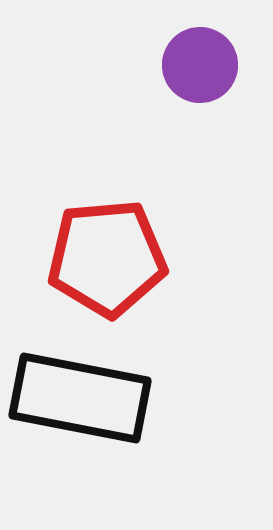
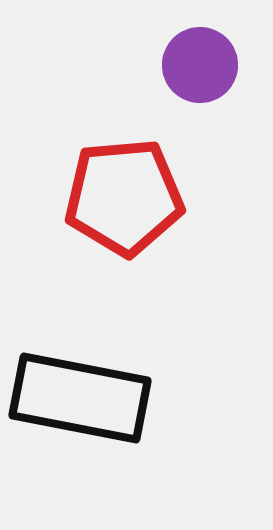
red pentagon: moved 17 px right, 61 px up
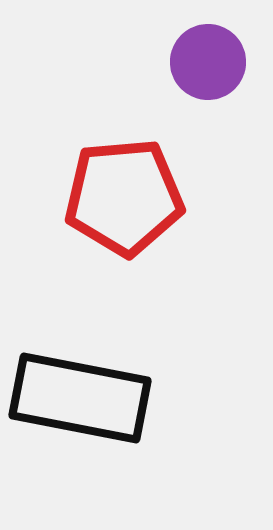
purple circle: moved 8 px right, 3 px up
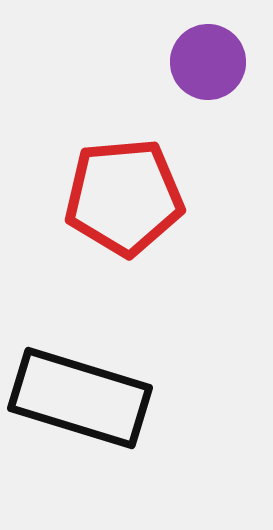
black rectangle: rotated 6 degrees clockwise
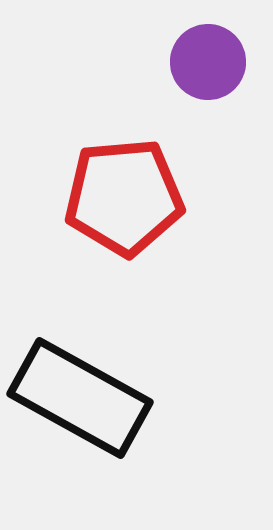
black rectangle: rotated 12 degrees clockwise
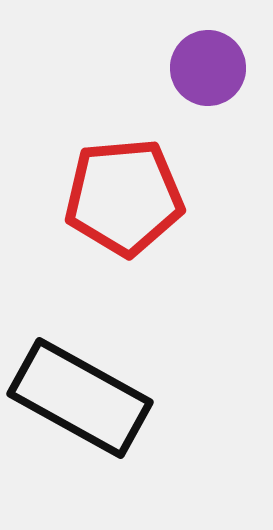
purple circle: moved 6 px down
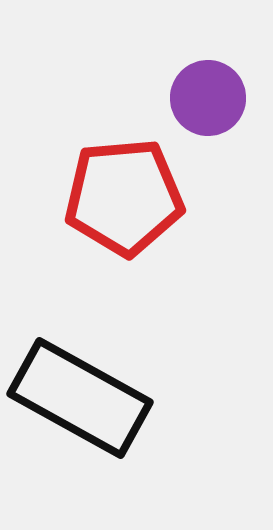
purple circle: moved 30 px down
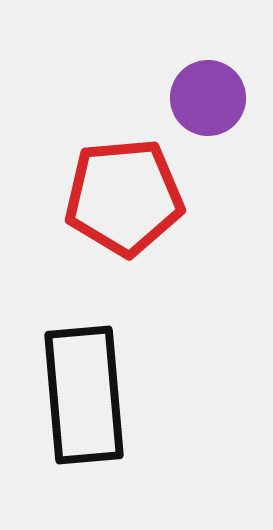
black rectangle: moved 4 px right, 3 px up; rotated 56 degrees clockwise
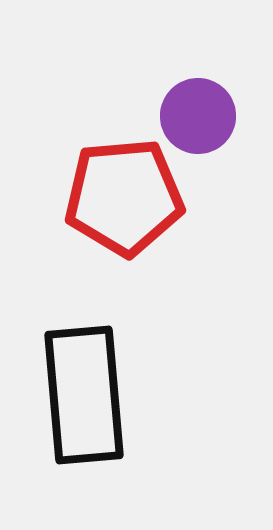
purple circle: moved 10 px left, 18 px down
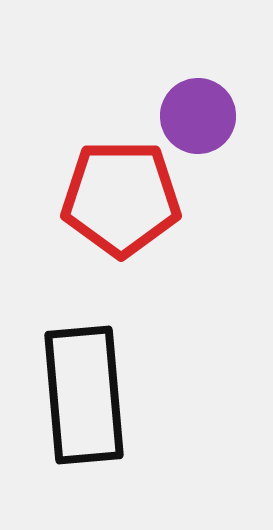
red pentagon: moved 3 px left, 1 px down; rotated 5 degrees clockwise
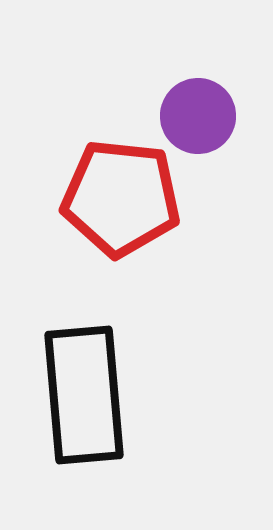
red pentagon: rotated 6 degrees clockwise
